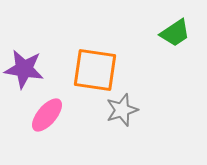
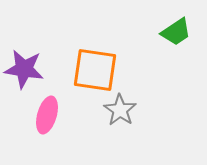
green trapezoid: moved 1 px right, 1 px up
gray star: moved 2 px left; rotated 20 degrees counterclockwise
pink ellipse: rotated 24 degrees counterclockwise
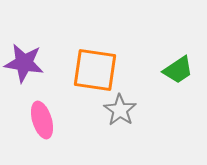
green trapezoid: moved 2 px right, 38 px down
purple star: moved 6 px up
pink ellipse: moved 5 px left, 5 px down; rotated 33 degrees counterclockwise
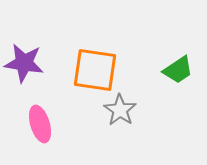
pink ellipse: moved 2 px left, 4 px down
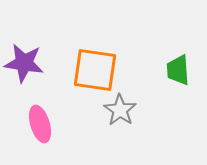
green trapezoid: rotated 120 degrees clockwise
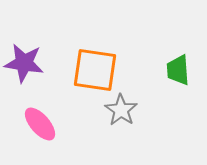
gray star: moved 1 px right
pink ellipse: rotated 24 degrees counterclockwise
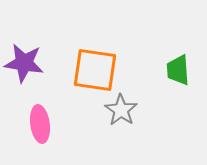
pink ellipse: rotated 33 degrees clockwise
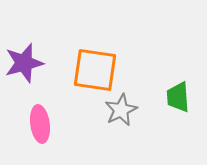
purple star: rotated 24 degrees counterclockwise
green trapezoid: moved 27 px down
gray star: rotated 12 degrees clockwise
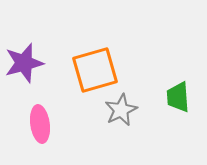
orange square: rotated 24 degrees counterclockwise
